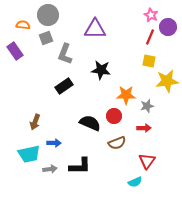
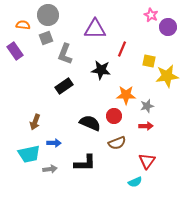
red line: moved 28 px left, 12 px down
yellow star: moved 5 px up
red arrow: moved 2 px right, 2 px up
black L-shape: moved 5 px right, 3 px up
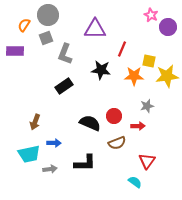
orange semicircle: moved 1 px right; rotated 64 degrees counterclockwise
purple rectangle: rotated 54 degrees counterclockwise
orange star: moved 8 px right, 19 px up
red arrow: moved 8 px left
cyan semicircle: rotated 120 degrees counterclockwise
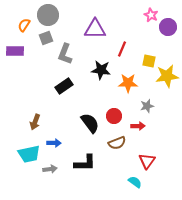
orange star: moved 6 px left, 7 px down
black semicircle: rotated 30 degrees clockwise
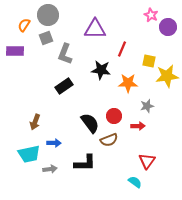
brown semicircle: moved 8 px left, 3 px up
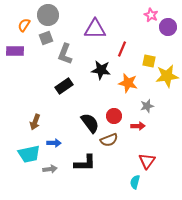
orange star: rotated 12 degrees clockwise
cyan semicircle: rotated 112 degrees counterclockwise
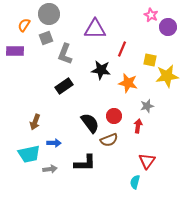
gray circle: moved 1 px right, 1 px up
yellow square: moved 1 px right, 1 px up
red arrow: rotated 80 degrees counterclockwise
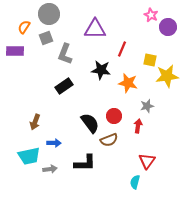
orange semicircle: moved 2 px down
cyan trapezoid: moved 2 px down
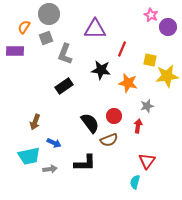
blue arrow: rotated 24 degrees clockwise
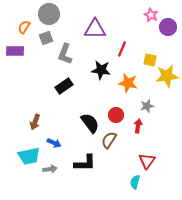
red circle: moved 2 px right, 1 px up
brown semicircle: rotated 144 degrees clockwise
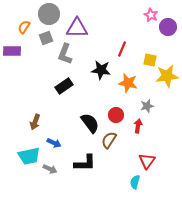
purple triangle: moved 18 px left, 1 px up
purple rectangle: moved 3 px left
gray arrow: rotated 32 degrees clockwise
